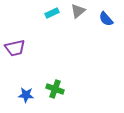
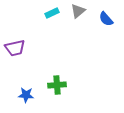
green cross: moved 2 px right, 4 px up; rotated 24 degrees counterclockwise
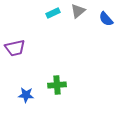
cyan rectangle: moved 1 px right
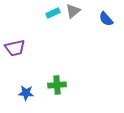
gray triangle: moved 5 px left
blue star: moved 2 px up
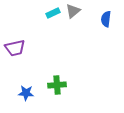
blue semicircle: rotated 49 degrees clockwise
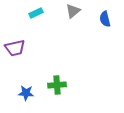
cyan rectangle: moved 17 px left
blue semicircle: moved 1 px left; rotated 21 degrees counterclockwise
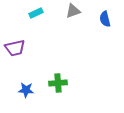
gray triangle: rotated 21 degrees clockwise
green cross: moved 1 px right, 2 px up
blue star: moved 3 px up
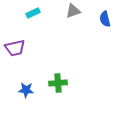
cyan rectangle: moved 3 px left
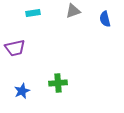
cyan rectangle: rotated 16 degrees clockwise
blue star: moved 4 px left, 1 px down; rotated 28 degrees counterclockwise
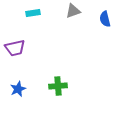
green cross: moved 3 px down
blue star: moved 4 px left, 2 px up
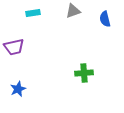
purple trapezoid: moved 1 px left, 1 px up
green cross: moved 26 px right, 13 px up
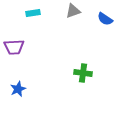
blue semicircle: rotated 42 degrees counterclockwise
purple trapezoid: rotated 10 degrees clockwise
green cross: moved 1 px left; rotated 12 degrees clockwise
